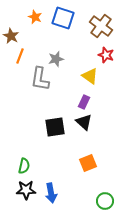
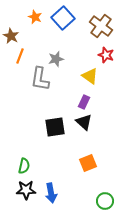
blue square: rotated 30 degrees clockwise
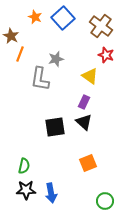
orange line: moved 2 px up
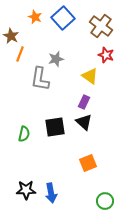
green semicircle: moved 32 px up
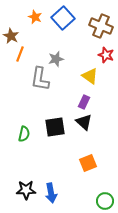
brown cross: rotated 15 degrees counterclockwise
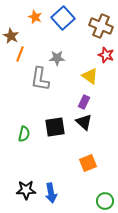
gray star: moved 1 px right, 1 px up; rotated 14 degrees clockwise
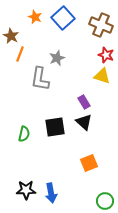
brown cross: moved 1 px up
gray star: rotated 21 degrees counterclockwise
yellow triangle: moved 12 px right; rotated 18 degrees counterclockwise
purple rectangle: rotated 56 degrees counterclockwise
orange square: moved 1 px right
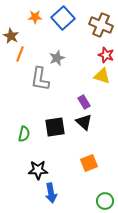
orange star: rotated 24 degrees counterclockwise
black star: moved 12 px right, 20 px up
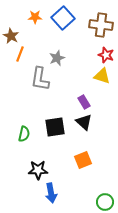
brown cross: rotated 15 degrees counterclockwise
orange square: moved 6 px left, 3 px up
green circle: moved 1 px down
